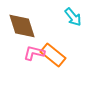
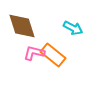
cyan arrow: moved 11 px down; rotated 24 degrees counterclockwise
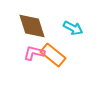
brown diamond: moved 10 px right
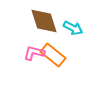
brown diamond: moved 12 px right, 5 px up
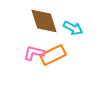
orange rectangle: rotated 65 degrees counterclockwise
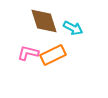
pink L-shape: moved 6 px left
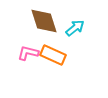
cyan arrow: moved 2 px right; rotated 66 degrees counterclockwise
orange rectangle: rotated 50 degrees clockwise
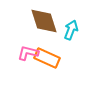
cyan arrow: moved 4 px left, 2 px down; rotated 30 degrees counterclockwise
orange rectangle: moved 6 px left, 3 px down
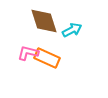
cyan arrow: moved 1 px right; rotated 42 degrees clockwise
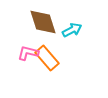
brown diamond: moved 1 px left, 1 px down
orange rectangle: rotated 25 degrees clockwise
